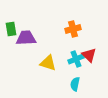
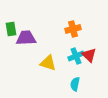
cyan cross: moved 3 px up
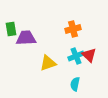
yellow triangle: rotated 36 degrees counterclockwise
